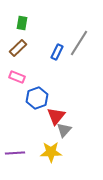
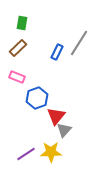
purple line: moved 11 px right, 1 px down; rotated 30 degrees counterclockwise
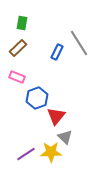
gray line: rotated 64 degrees counterclockwise
gray triangle: moved 1 px right, 7 px down; rotated 28 degrees counterclockwise
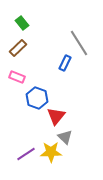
green rectangle: rotated 48 degrees counterclockwise
blue rectangle: moved 8 px right, 11 px down
blue hexagon: rotated 20 degrees counterclockwise
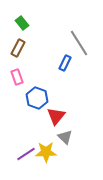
brown rectangle: rotated 18 degrees counterclockwise
pink rectangle: rotated 49 degrees clockwise
yellow star: moved 5 px left
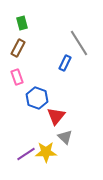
green rectangle: rotated 24 degrees clockwise
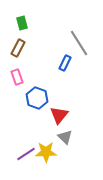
red triangle: moved 3 px right, 1 px up
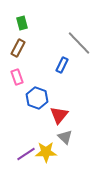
gray line: rotated 12 degrees counterclockwise
blue rectangle: moved 3 px left, 2 px down
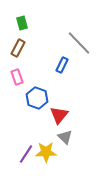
purple line: rotated 24 degrees counterclockwise
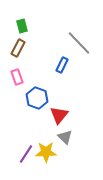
green rectangle: moved 3 px down
